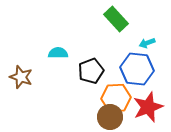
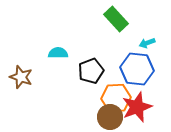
red star: moved 11 px left
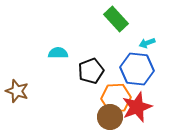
brown star: moved 4 px left, 14 px down
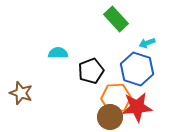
blue hexagon: rotated 12 degrees clockwise
brown star: moved 4 px right, 2 px down
red star: rotated 16 degrees clockwise
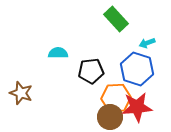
black pentagon: rotated 15 degrees clockwise
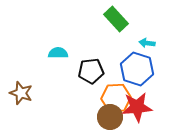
cyan arrow: rotated 28 degrees clockwise
